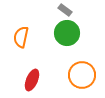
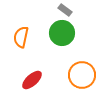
green circle: moved 5 px left
red ellipse: rotated 25 degrees clockwise
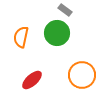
green circle: moved 5 px left
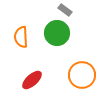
orange semicircle: rotated 15 degrees counterclockwise
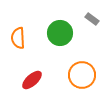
gray rectangle: moved 27 px right, 9 px down
green circle: moved 3 px right
orange semicircle: moved 3 px left, 1 px down
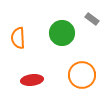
green circle: moved 2 px right
red ellipse: rotated 35 degrees clockwise
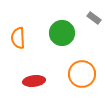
gray rectangle: moved 2 px right, 1 px up
orange circle: moved 1 px up
red ellipse: moved 2 px right, 1 px down
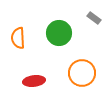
green circle: moved 3 px left
orange circle: moved 1 px up
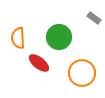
green circle: moved 4 px down
red ellipse: moved 5 px right, 18 px up; rotated 45 degrees clockwise
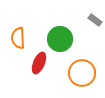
gray rectangle: moved 1 px right, 2 px down
green circle: moved 1 px right, 2 px down
red ellipse: rotated 75 degrees clockwise
